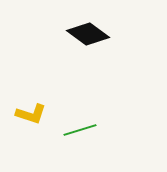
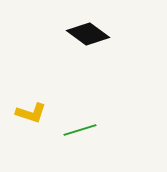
yellow L-shape: moved 1 px up
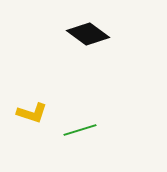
yellow L-shape: moved 1 px right
